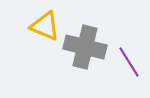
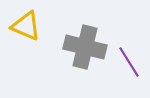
yellow triangle: moved 19 px left
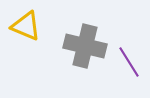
gray cross: moved 1 px up
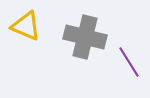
gray cross: moved 9 px up
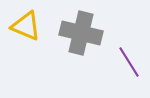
gray cross: moved 4 px left, 4 px up
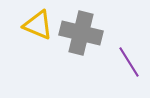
yellow triangle: moved 12 px right, 1 px up
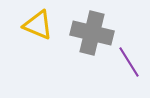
gray cross: moved 11 px right
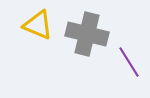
gray cross: moved 5 px left, 1 px down
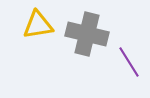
yellow triangle: rotated 32 degrees counterclockwise
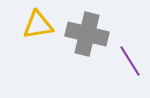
purple line: moved 1 px right, 1 px up
